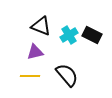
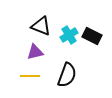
black rectangle: moved 1 px down
black semicircle: rotated 60 degrees clockwise
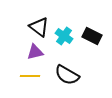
black triangle: moved 2 px left, 1 px down; rotated 15 degrees clockwise
cyan cross: moved 5 px left, 1 px down; rotated 24 degrees counterclockwise
black semicircle: rotated 100 degrees clockwise
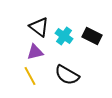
yellow line: rotated 60 degrees clockwise
